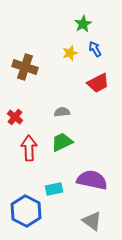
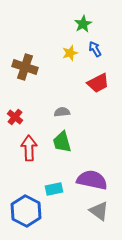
green trapezoid: rotated 80 degrees counterclockwise
gray triangle: moved 7 px right, 10 px up
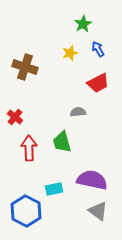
blue arrow: moved 3 px right
gray semicircle: moved 16 px right
gray triangle: moved 1 px left
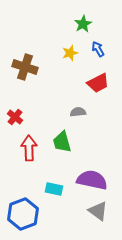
cyan rectangle: rotated 24 degrees clockwise
blue hexagon: moved 3 px left, 3 px down; rotated 12 degrees clockwise
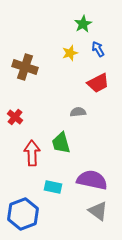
green trapezoid: moved 1 px left, 1 px down
red arrow: moved 3 px right, 5 px down
cyan rectangle: moved 1 px left, 2 px up
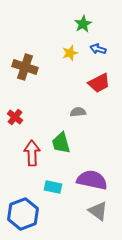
blue arrow: rotated 42 degrees counterclockwise
red trapezoid: moved 1 px right
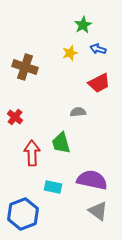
green star: moved 1 px down
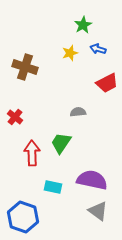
red trapezoid: moved 8 px right
green trapezoid: rotated 50 degrees clockwise
blue hexagon: moved 3 px down; rotated 20 degrees counterclockwise
